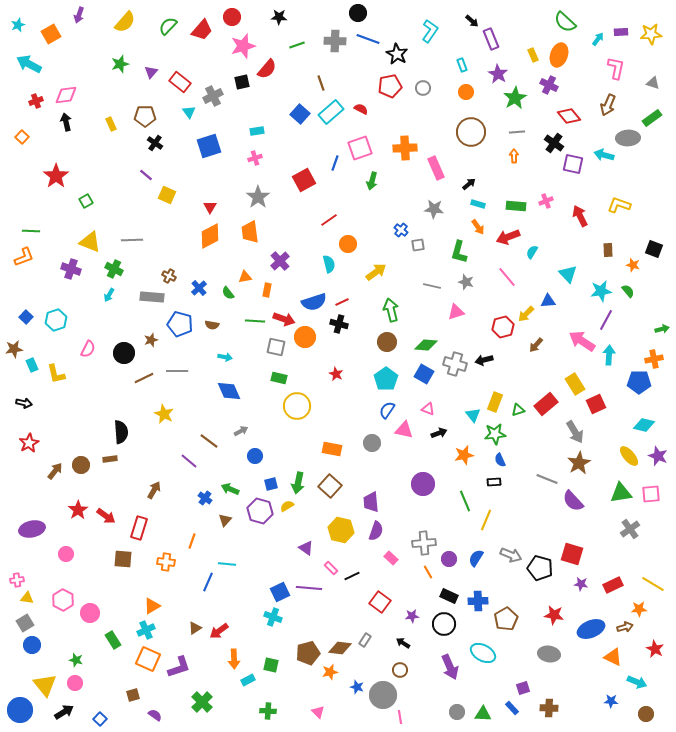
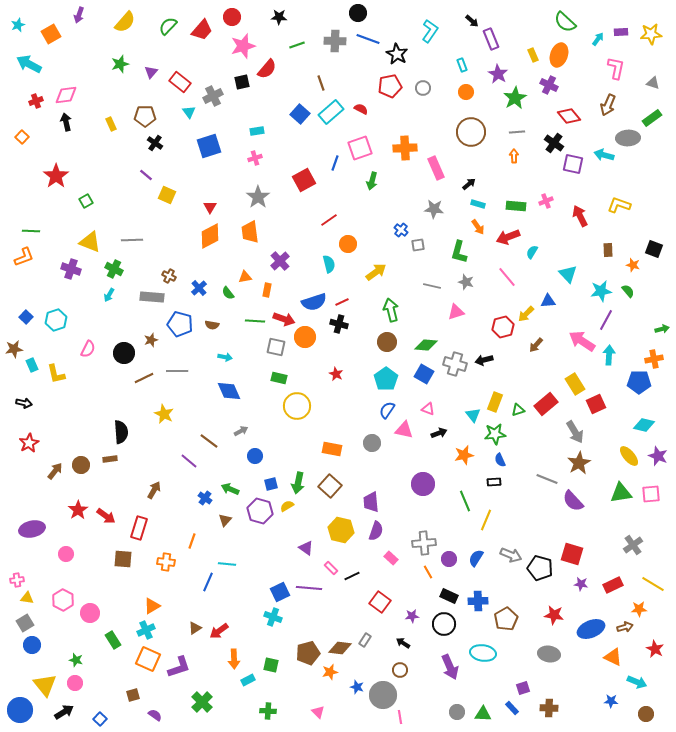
gray cross at (630, 529): moved 3 px right, 16 px down
cyan ellipse at (483, 653): rotated 20 degrees counterclockwise
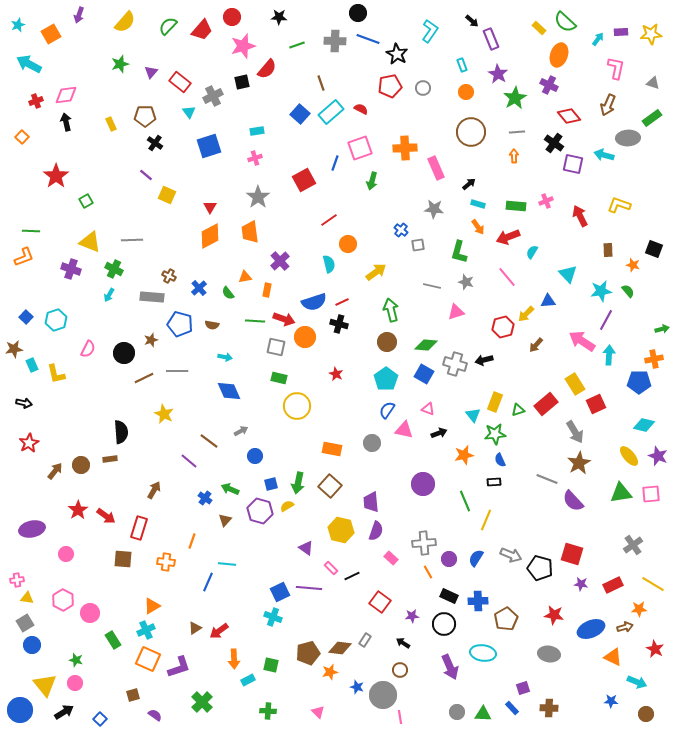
yellow rectangle at (533, 55): moved 6 px right, 27 px up; rotated 24 degrees counterclockwise
